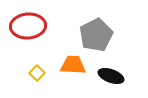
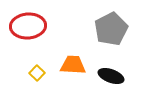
gray pentagon: moved 15 px right, 6 px up
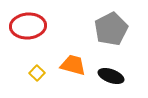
orange trapezoid: rotated 12 degrees clockwise
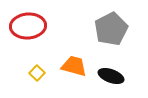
orange trapezoid: moved 1 px right, 1 px down
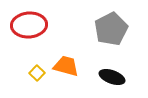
red ellipse: moved 1 px right, 1 px up
orange trapezoid: moved 8 px left
black ellipse: moved 1 px right, 1 px down
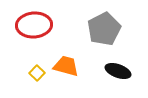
red ellipse: moved 5 px right
gray pentagon: moved 7 px left
black ellipse: moved 6 px right, 6 px up
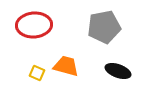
gray pentagon: moved 2 px up; rotated 16 degrees clockwise
yellow square: rotated 21 degrees counterclockwise
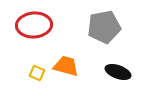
black ellipse: moved 1 px down
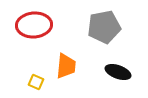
orange trapezoid: rotated 80 degrees clockwise
yellow square: moved 1 px left, 9 px down
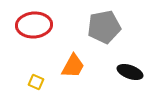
orange trapezoid: moved 7 px right; rotated 24 degrees clockwise
black ellipse: moved 12 px right
